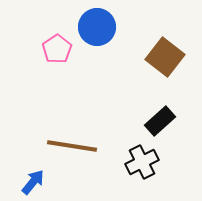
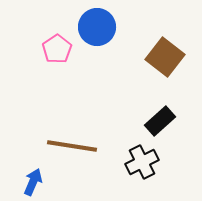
blue arrow: rotated 16 degrees counterclockwise
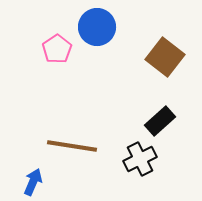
black cross: moved 2 px left, 3 px up
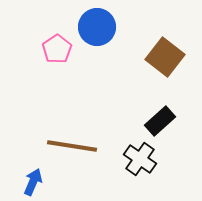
black cross: rotated 28 degrees counterclockwise
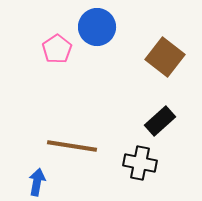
black cross: moved 4 px down; rotated 24 degrees counterclockwise
blue arrow: moved 4 px right; rotated 12 degrees counterclockwise
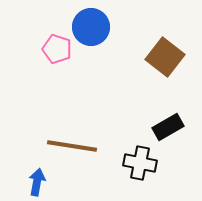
blue circle: moved 6 px left
pink pentagon: rotated 20 degrees counterclockwise
black rectangle: moved 8 px right, 6 px down; rotated 12 degrees clockwise
